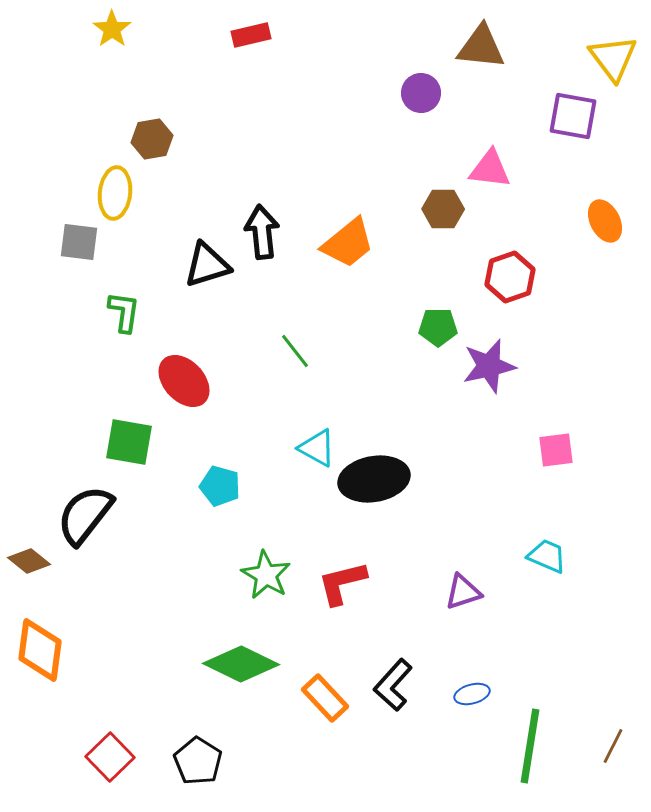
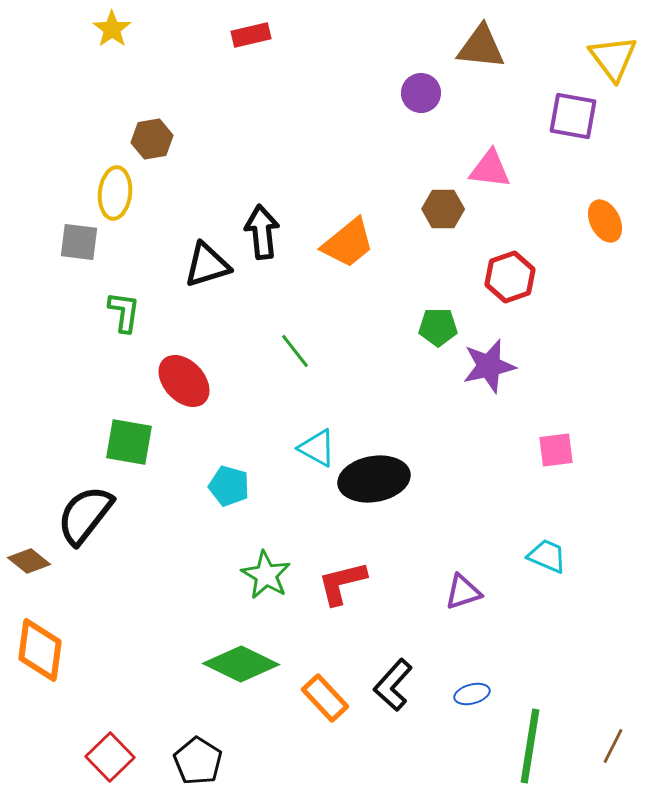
cyan pentagon at (220, 486): moved 9 px right
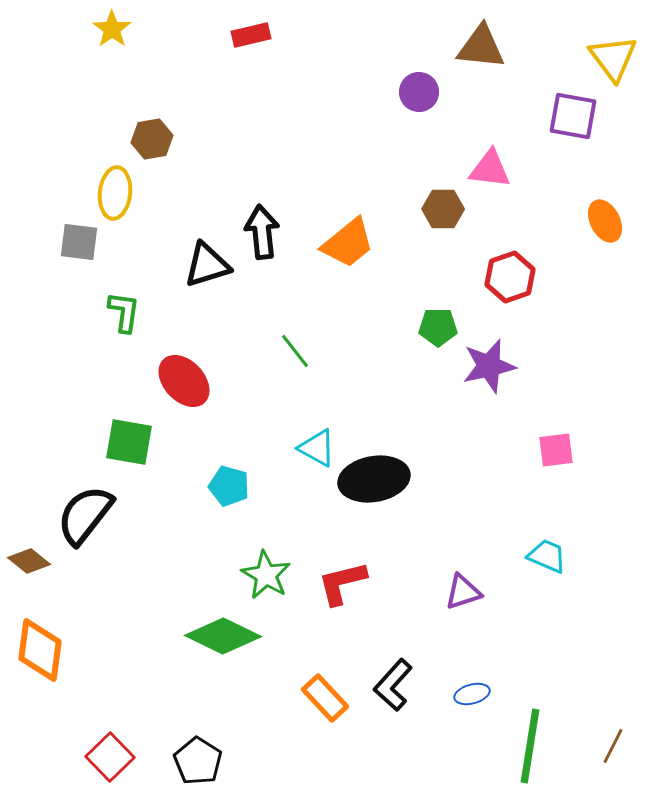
purple circle at (421, 93): moved 2 px left, 1 px up
green diamond at (241, 664): moved 18 px left, 28 px up
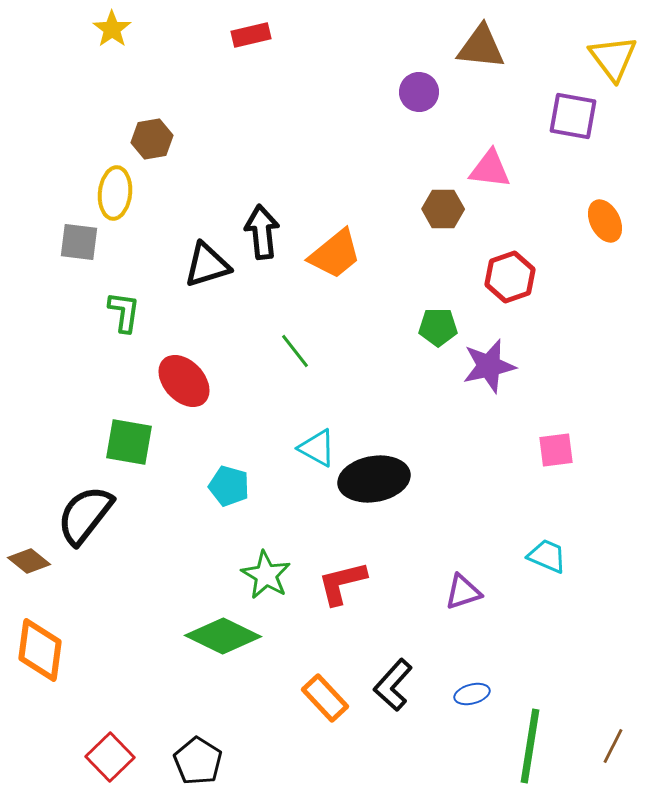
orange trapezoid at (348, 243): moved 13 px left, 11 px down
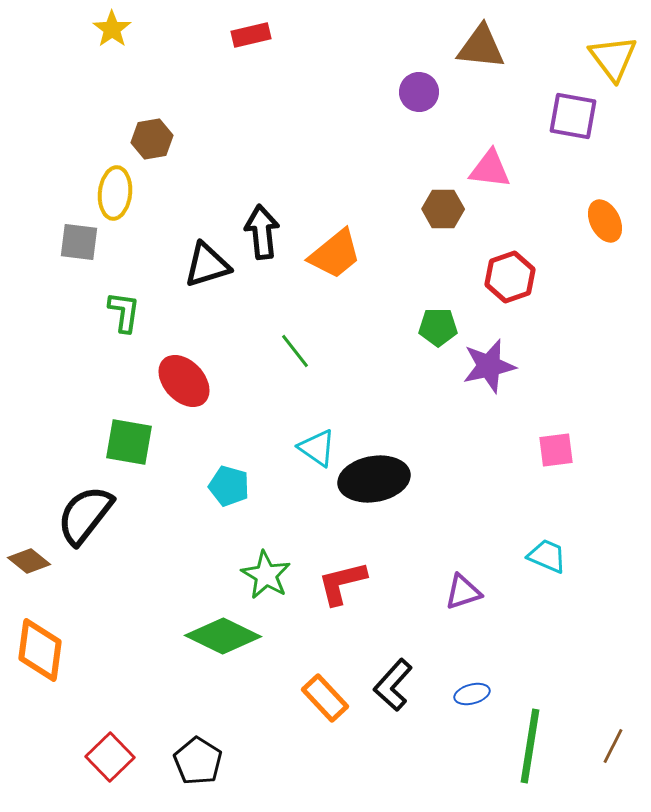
cyan triangle at (317, 448): rotated 6 degrees clockwise
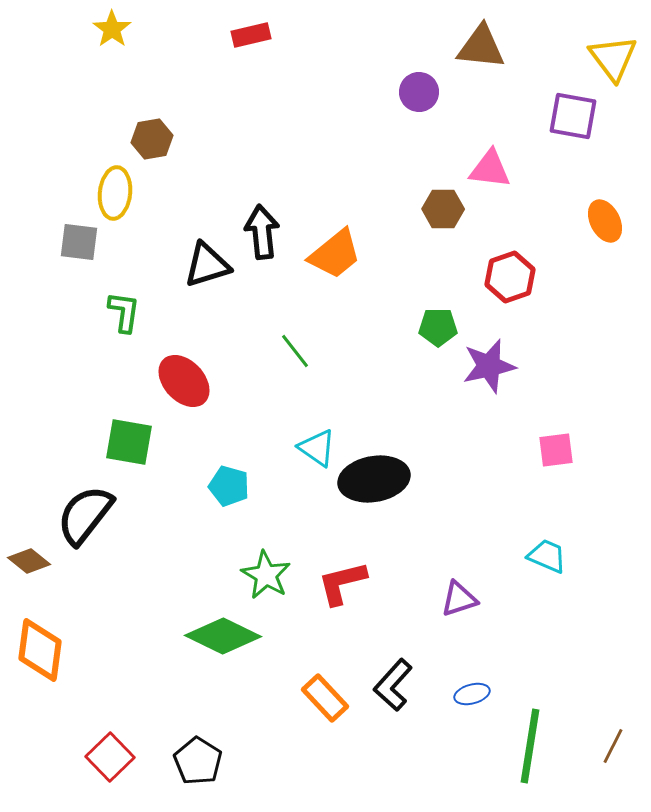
purple triangle at (463, 592): moved 4 px left, 7 px down
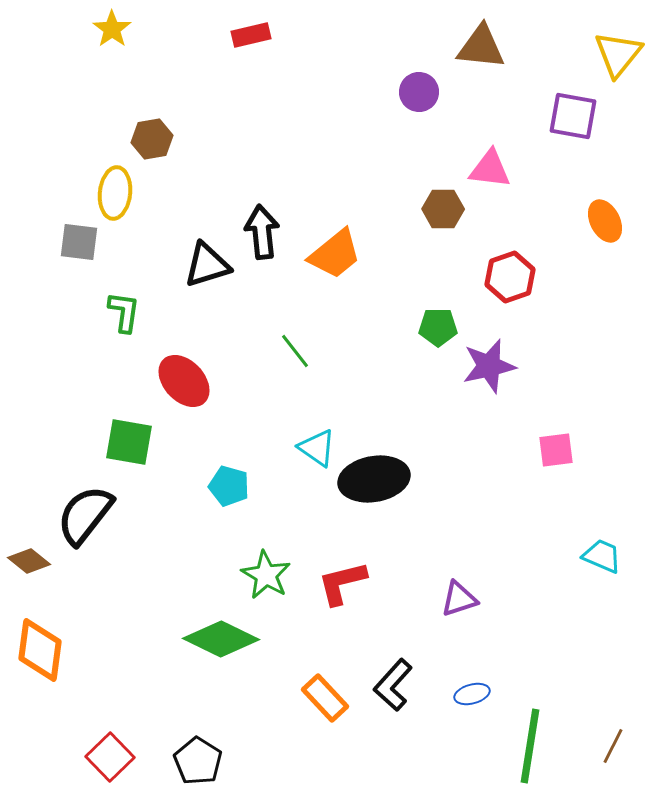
yellow triangle at (613, 58): moved 5 px right, 4 px up; rotated 16 degrees clockwise
cyan trapezoid at (547, 556): moved 55 px right
green diamond at (223, 636): moved 2 px left, 3 px down
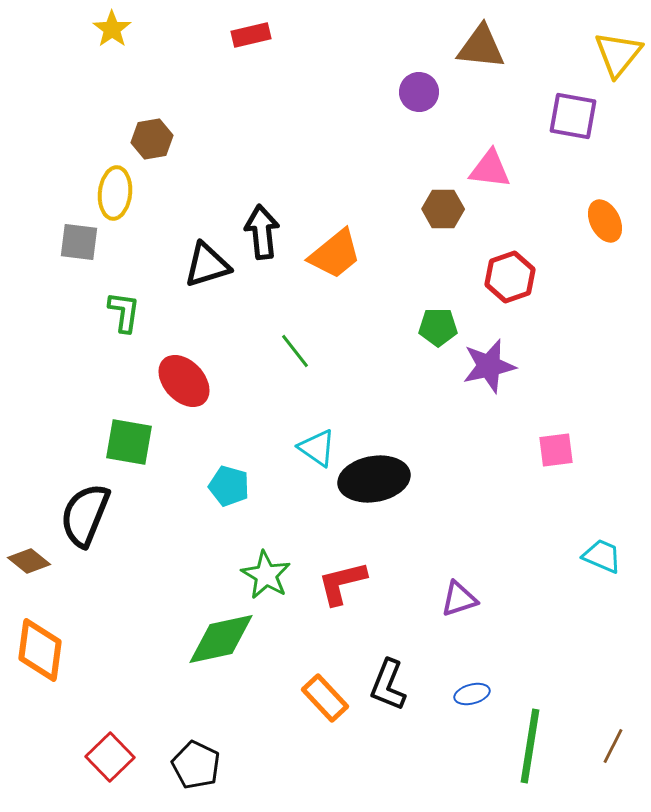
black semicircle at (85, 515): rotated 16 degrees counterclockwise
green diamond at (221, 639): rotated 38 degrees counterclockwise
black L-shape at (393, 685): moved 5 px left; rotated 20 degrees counterclockwise
black pentagon at (198, 761): moved 2 px left, 4 px down; rotated 6 degrees counterclockwise
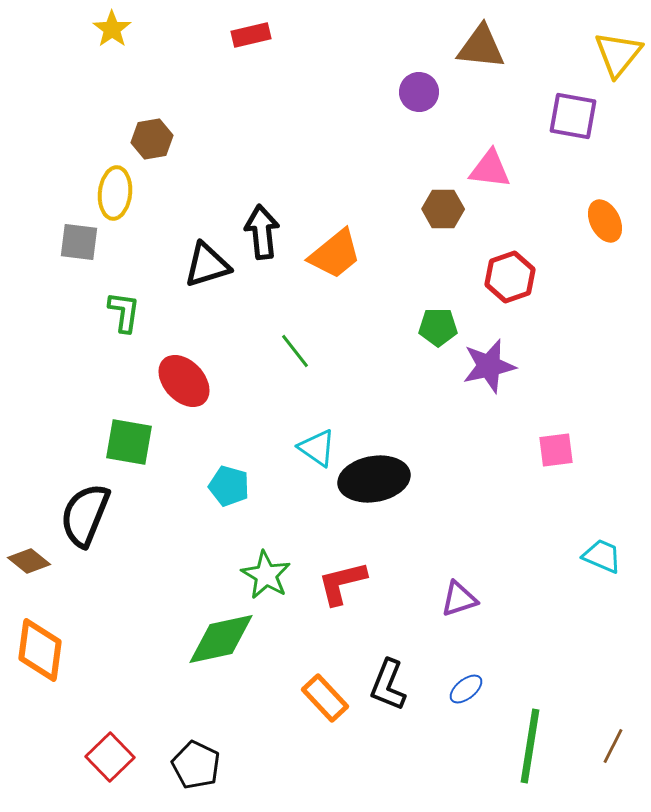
blue ellipse at (472, 694): moved 6 px left, 5 px up; rotated 24 degrees counterclockwise
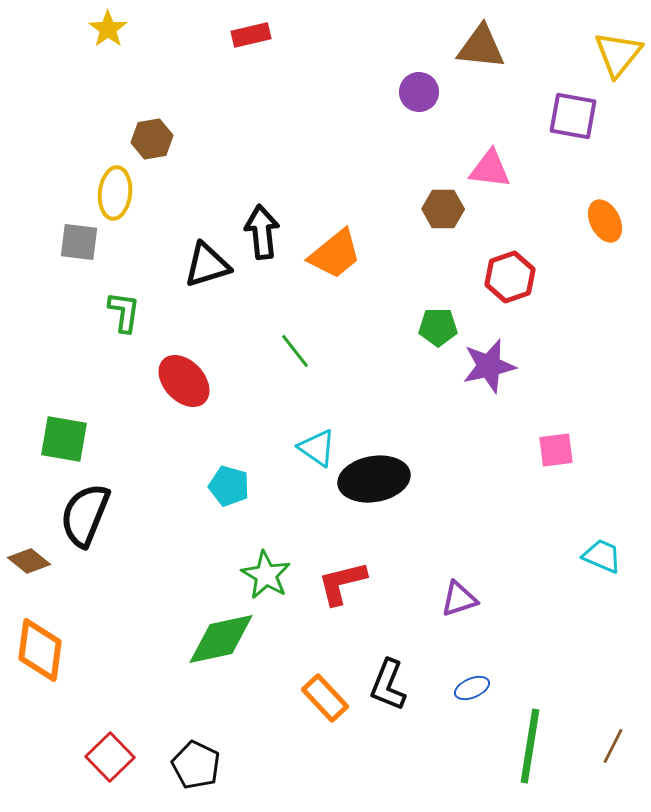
yellow star at (112, 29): moved 4 px left
green square at (129, 442): moved 65 px left, 3 px up
blue ellipse at (466, 689): moved 6 px right, 1 px up; rotated 16 degrees clockwise
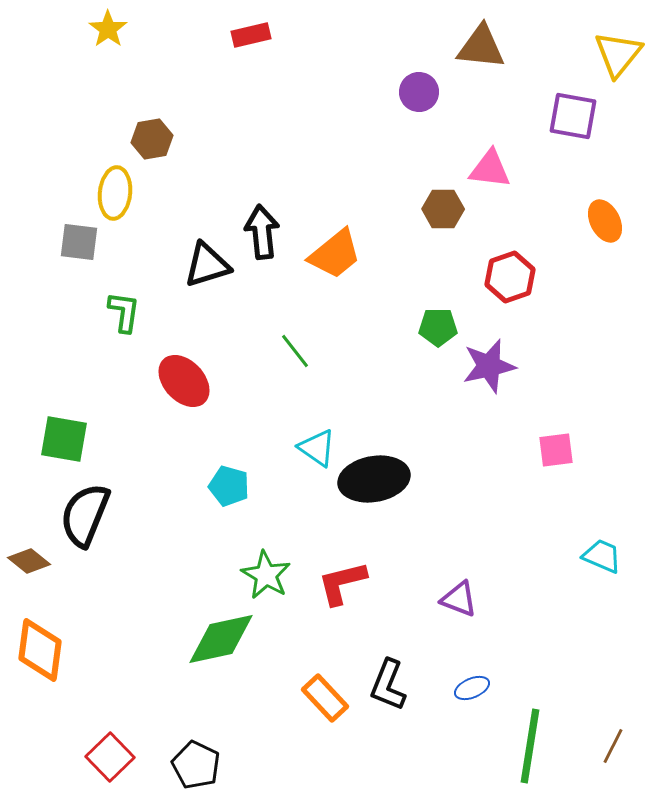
purple triangle at (459, 599): rotated 39 degrees clockwise
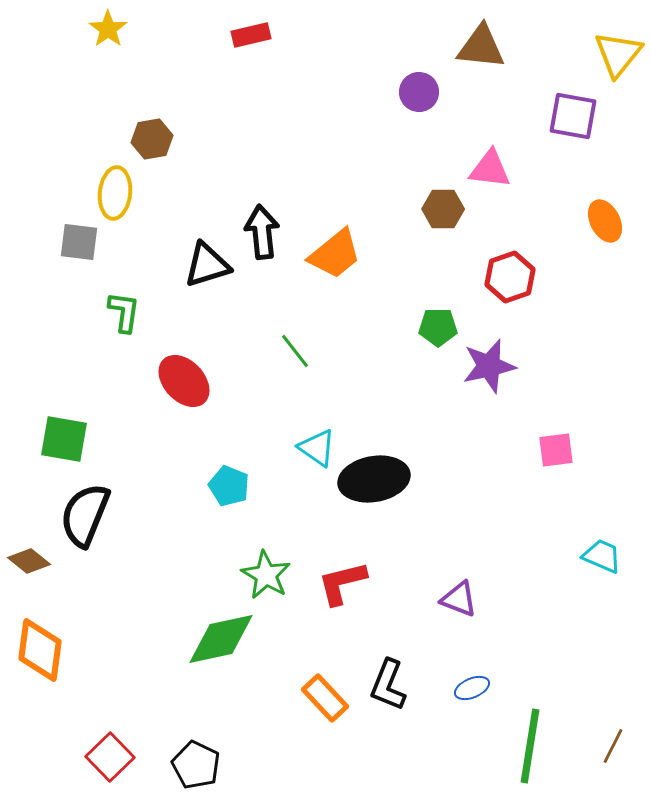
cyan pentagon at (229, 486): rotated 6 degrees clockwise
